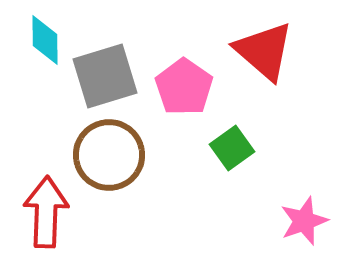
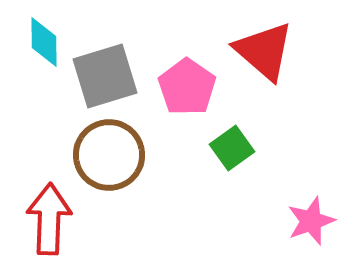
cyan diamond: moved 1 px left, 2 px down
pink pentagon: moved 3 px right
red arrow: moved 3 px right, 7 px down
pink star: moved 7 px right
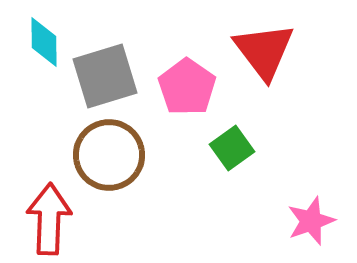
red triangle: rotated 12 degrees clockwise
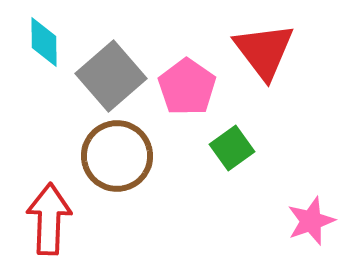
gray square: moved 6 px right; rotated 24 degrees counterclockwise
brown circle: moved 8 px right, 1 px down
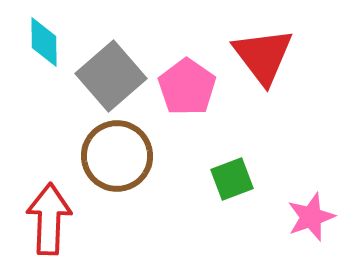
red triangle: moved 1 px left, 5 px down
green square: moved 31 px down; rotated 15 degrees clockwise
pink star: moved 4 px up
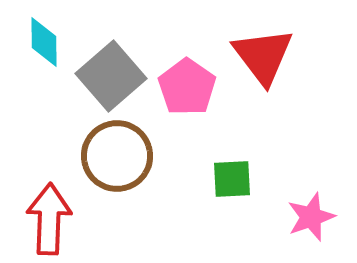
green square: rotated 18 degrees clockwise
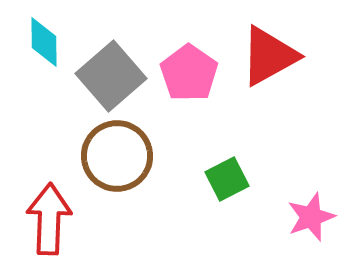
red triangle: moved 6 px right; rotated 38 degrees clockwise
pink pentagon: moved 2 px right, 14 px up
green square: moved 5 px left; rotated 24 degrees counterclockwise
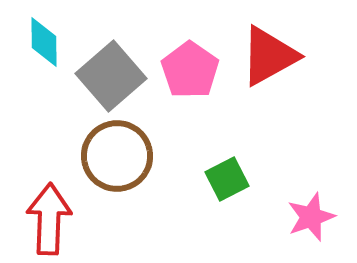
pink pentagon: moved 1 px right, 3 px up
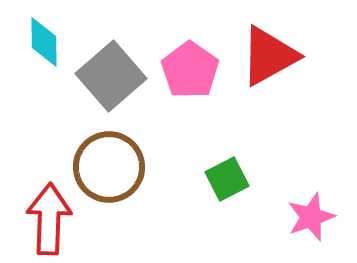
brown circle: moved 8 px left, 11 px down
